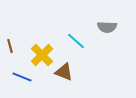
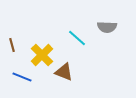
cyan line: moved 1 px right, 3 px up
brown line: moved 2 px right, 1 px up
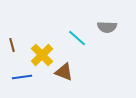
blue line: rotated 30 degrees counterclockwise
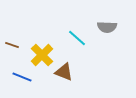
brown line: rotated 56 degrees counterclockwise
blue line: rotated 30 degrees clockwise
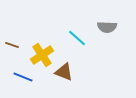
yellow cross: rotated 10 degrees clockwise
blue line: moved 1 px right
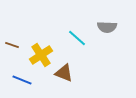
yellow cross: moved 1 px left
brown triangle: moved 1 px down
blue line: moved 1 px left, 3 px down
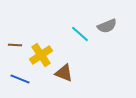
gray semicircle: moved 1 px up; rotated 24 degrees counterclockwise
cyan line: moved 3 px right, 4 px up
brown line: moved 3 px right; rotated 16 degrees counterclockwise
blue line: moved 2 px left, 1 px up
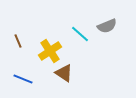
brown line: moved 3 px right, 4 px up; rotated 64 degrees clockwise
yellow cross: moved 9 px right, 4 px up
brown triangle: rotated 12 degrees clockwise
blue line: moved 3 px right
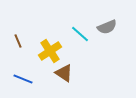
gray semicircle: moved 1 px down
